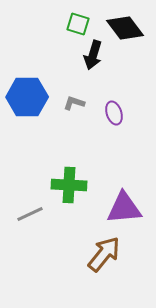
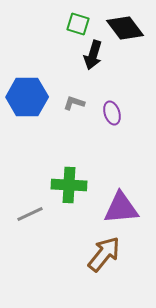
purple ellipse: moved 2 px left
purple triangle: moved 3 px left
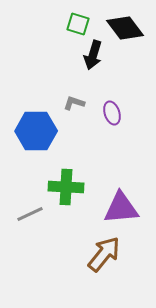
blue hexagon: moved 9 px right, 34 px down
green cross: moved 3 px left, 2 px down
